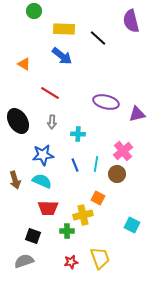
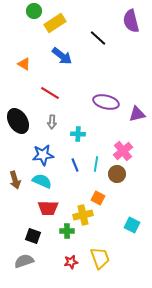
yellow rectangle: moved 9 px left, 6 px up; rotated 35 degrees counterclockwise
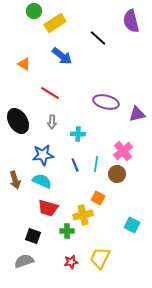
red trapezoid: rotated 15 degrees clockwise
yellow trapezoid: rotated 135 degrees counterclockwise
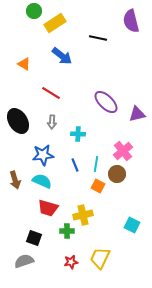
black line: rotated 30 degrees counterclockwise
red line: moved 1 px right
purple ellipse: rotated 30 degrees clockwise
orange square: moved 12 px up
black square: moved 1 px right, 2 px down
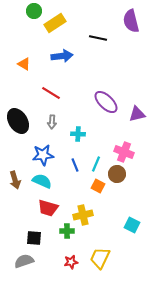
blue arrow: rotated 45 degrees counterclockwise
pink cross: moved 1 px right, 1 px down; rotated 30 degrees counterclockwise
cyan line: rotated 14 degrees clockwise
black square: rotated 14 degrees counterclockwise
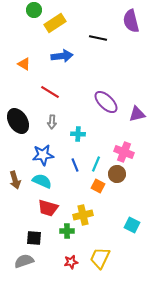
green circle: moved 1 px up
red line: moved 1 px left, 1 px up
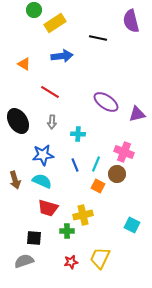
purple ellipse: rotated 10 degrees counterclockwise
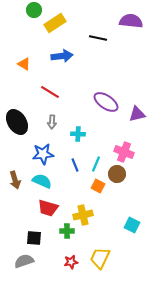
purple semicircle: rotated 110 degrees clockwise
black ellipse: moved 1 px left, 1 px down
blue star: moved 1 px up
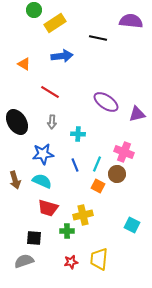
cyan line: moved 1 px right
yellow trapezoid: moved 1 px left, 1 px down; rotated 20 degrees counterclockwise
